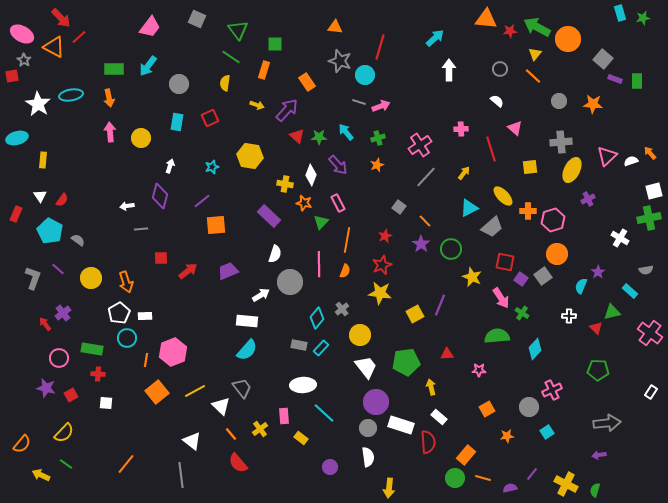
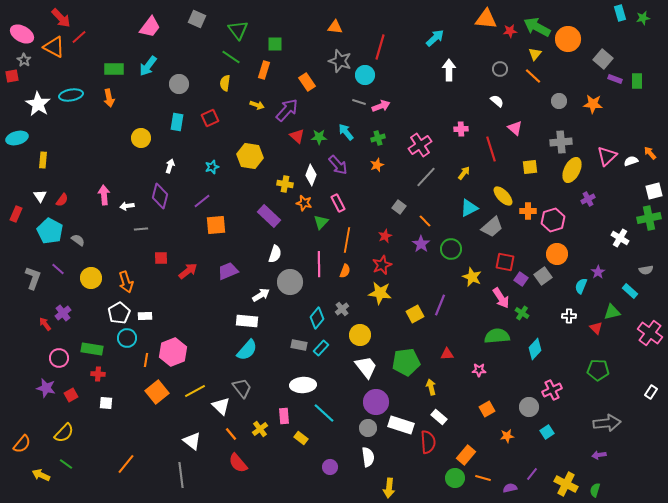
pink arrow at (110, 132): moved 6 px left, 63 px down
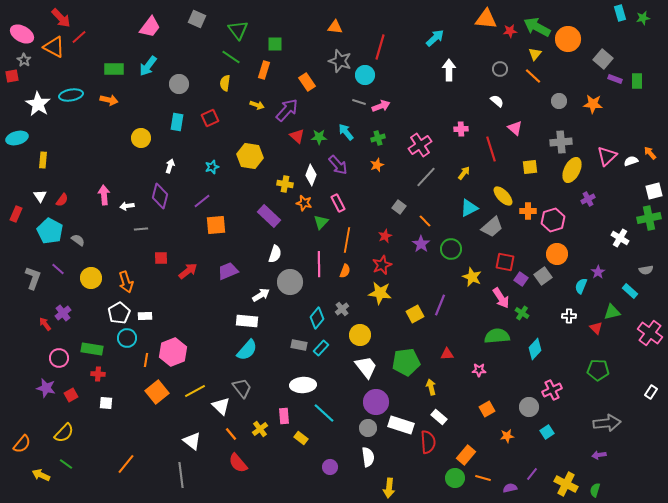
orange arrow at (109, 98): moved 2 px down; rotated 66 degrees counterclockwise
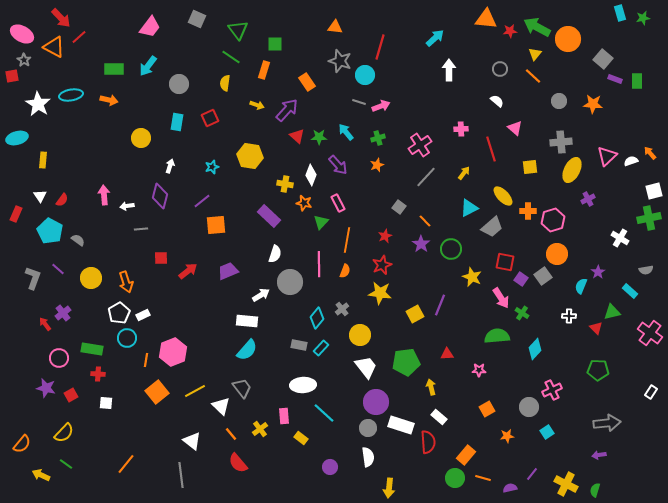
white rectangle at (145, 316): moved 2 px left, 1 px up; rotated 24 degrees counterclockwise
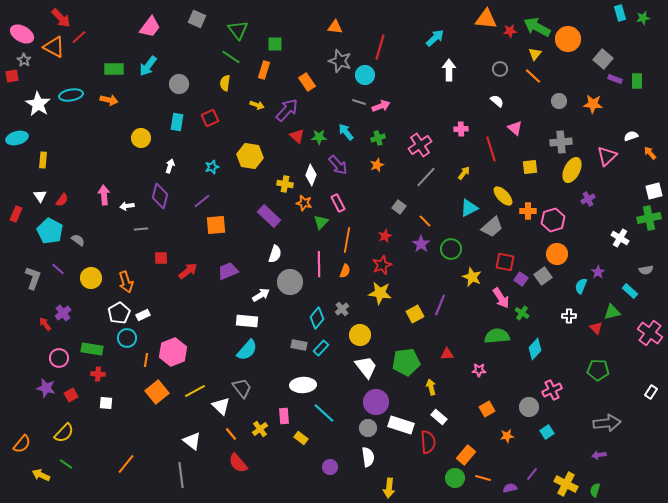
white semicircle at (631, 161): moved 25 px up
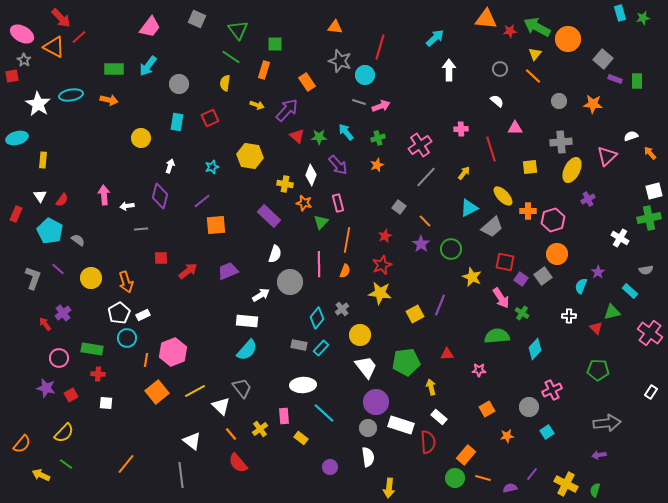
pink triangle at (515, 128): rotated 42 degrees counterclockwise
pink rectangle at (338, 203): rotated 12 degrees clockwise
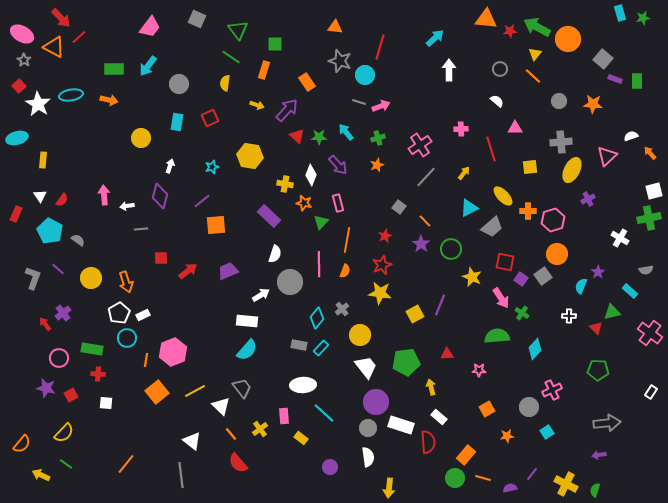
red square at (12, 76): moved 7 px right, 10 px down; rotated 32 degrees counterclockwise
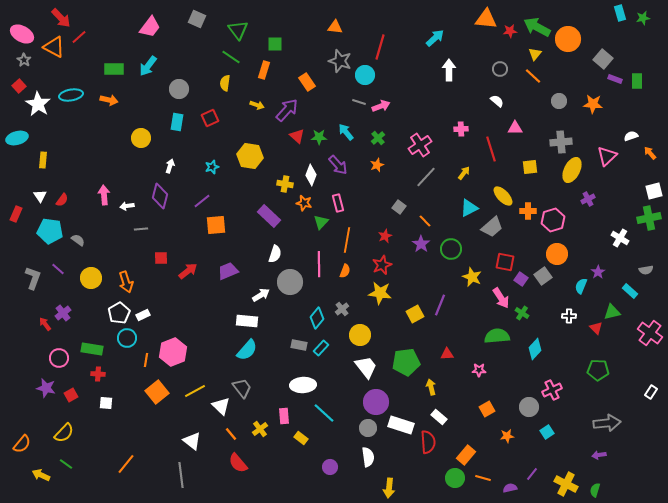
gray circle at (179, 84): moved 5 px down
green cross at (378, 138): rotated 24 degrees counterclockwise
cyan pentagon at (50, 231): rotated 20 degrees counterclockwise
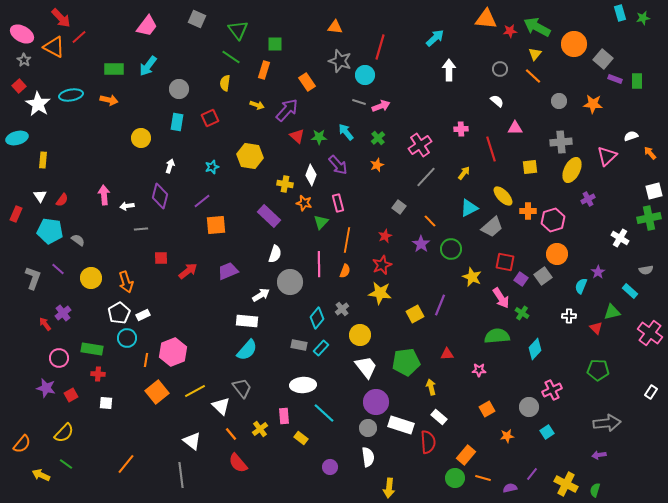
pink trapezoid at (150, 27): moved 3 px left, 1 px up
orange circle at (568, 39): moved 6 px right, 5 px down
orange line at (425, 221): moved 5 px right
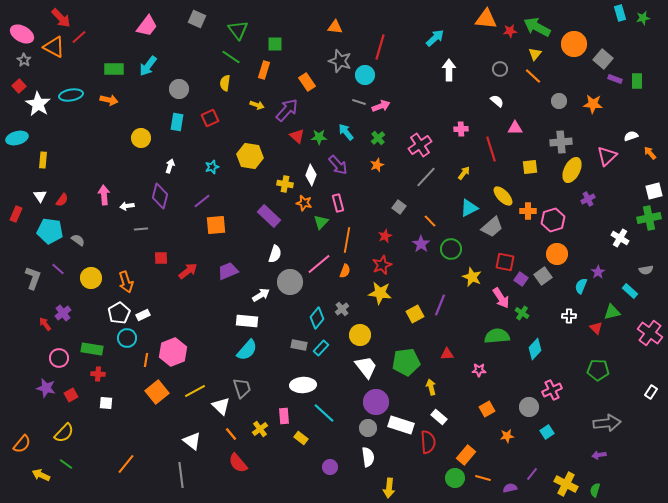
pink line at (319, 264): rotated 50 degrees clockwise
gray trapezoid at (242, 388): rotated 20 degrees clockwise
